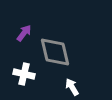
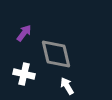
gray diamond: moved 1 px right, 2 px down
white arrow: moved 5 px left, 1 px up
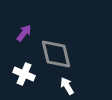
white cross: rotated 10 degrees clockwise
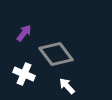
gray diamond: rotated 24 degrees counterclockwise
white arrow: rotated 12 degrees counterclockwise
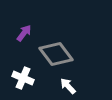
white cross: moved 1 px left, 4 px down
white arrow: moved 1 px right
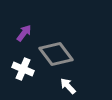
white cross: moved 9 px up
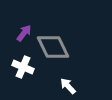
gray diamond: moved 3 px left, 7 px up; rotated 12 degrees clockwise
white cross: moved 2 px up
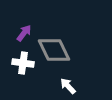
gray diamond: moved 1 px right, 3 px down
white cross: moved 4 px up; rotated 15 degrees counterclockwise
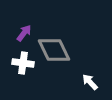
white arrow: moved 22 px right, 4 px up
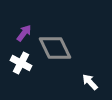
gray diamond: moved 1 px right, 2 px up
white cross: moved 2 px left; rotated 20 degrees clockwise
